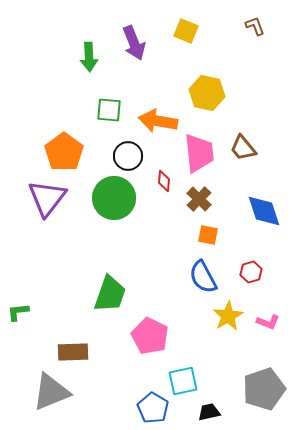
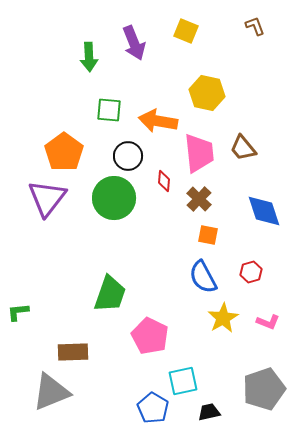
yellow star: moved 5 px left, 2 px down
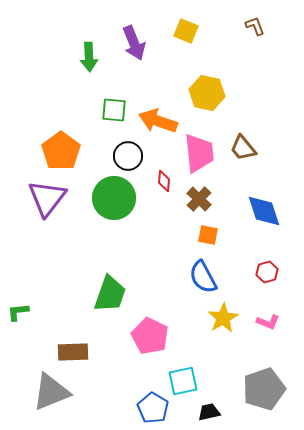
green square: moved 5 px right
orange arrow: rotated 9 degrees clockwise
orange pentagon: moved 3 px left, 1 px up
red hexagon: moved 16 px right
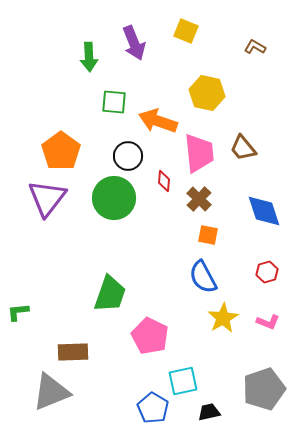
brown L-shape: moved 21 px down; rotated 40 degrees counterclockwise
green square: moved 8 px up
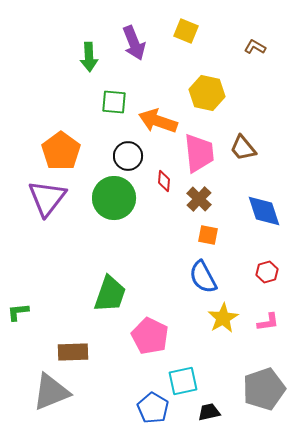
pink L-shape: rotated 30 degrees counterclockwise
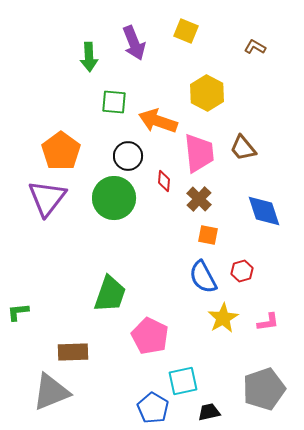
yellow hexagon: rotated 16 degrees clockwise
red hexagon: moved 25 px left, 1 px up
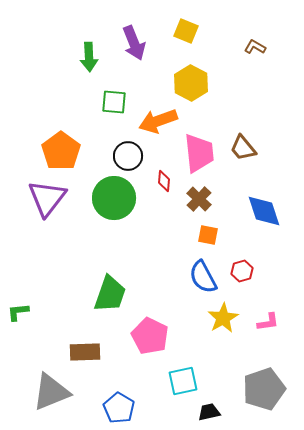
yellow hexagon: moved 16 px left, 10 px up
orange arrow: rotated 39 degrees counterclockwise
brown rectangle: moved 12 px right
blue pentagon: moved 34 px left
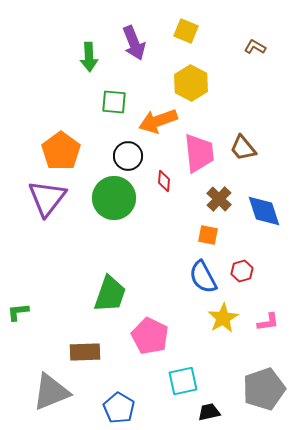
brown cross: moved 20 px right
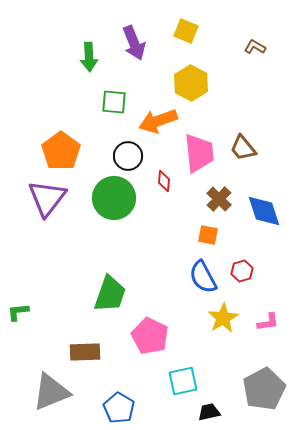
gray pentagon: rotated 9 degrees counterclockwise
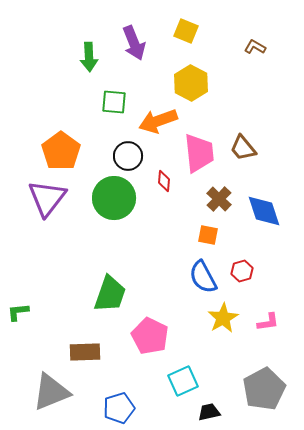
cyan square: rotated 12 degrees counterclockwise
blue pentagon: rotated 24 degrees clockwise
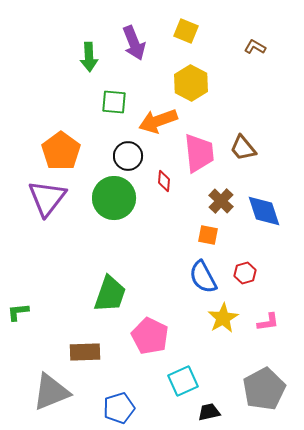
brown cross: moved 2 px right, 2 px down
red hexagon: moved 3 px right, 2 px down
